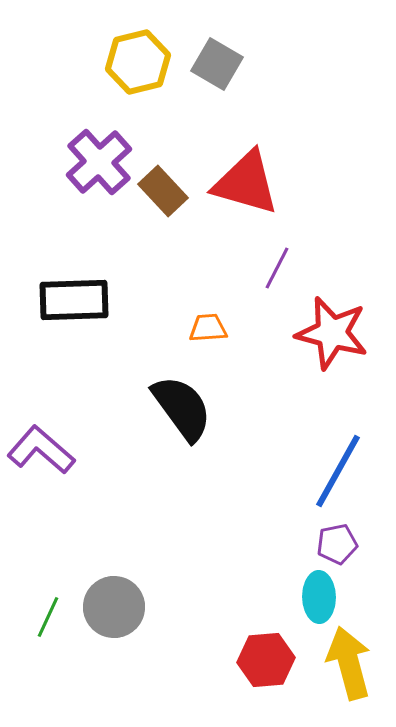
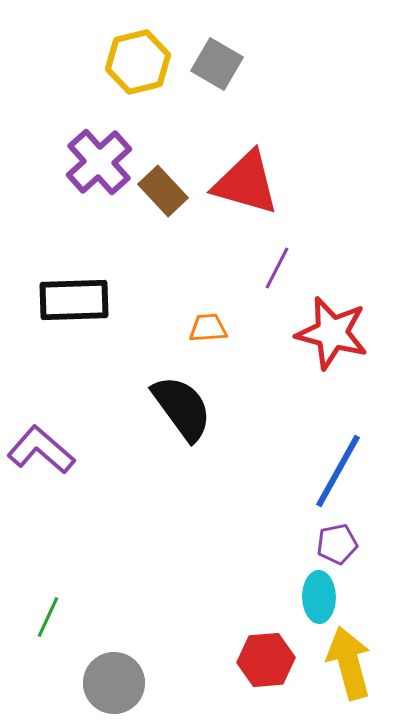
gray circle: moved 76 px down
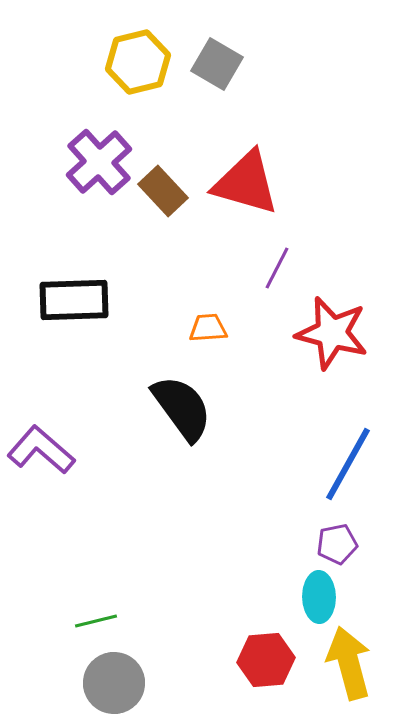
blue line: moved 10 px right, 7 px up
green line: moved 48 px right, 4 px down; rotated 51 degrees clockwise
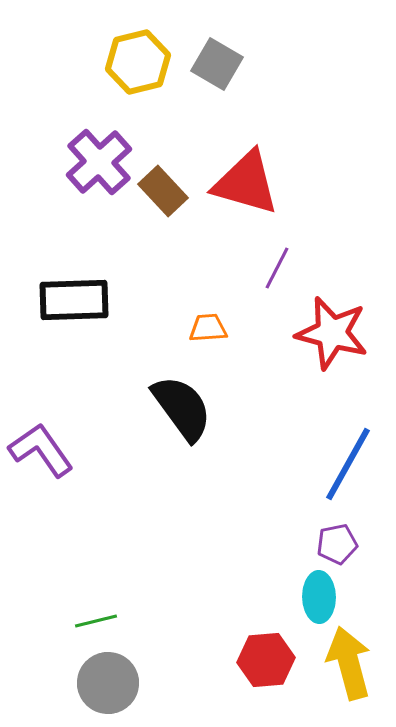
purple L-shape: rotated 14 degrees clockwise
gray circle: moved 6 px left
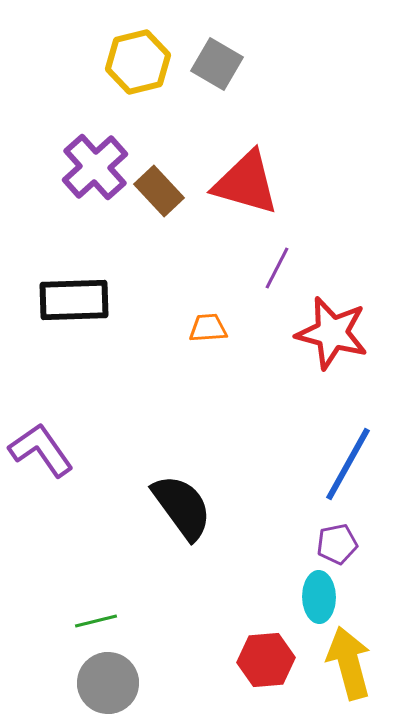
purple cross: moved 4 px left, 5 px down
brown rectangle: moved 4 px left
black semicircle: moved 99 px down
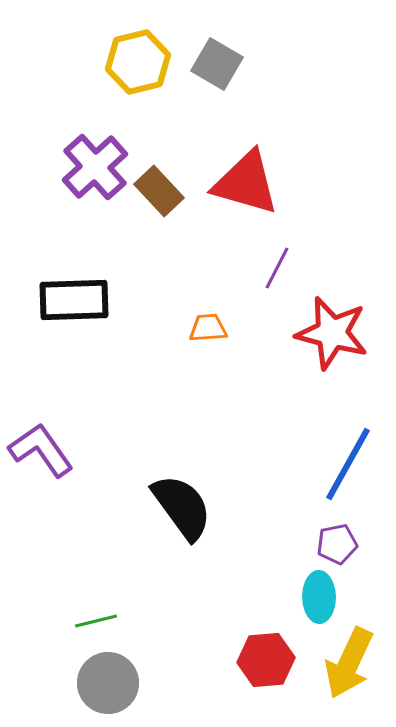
yellow arrow: rotated 140 degrees counterclockwise
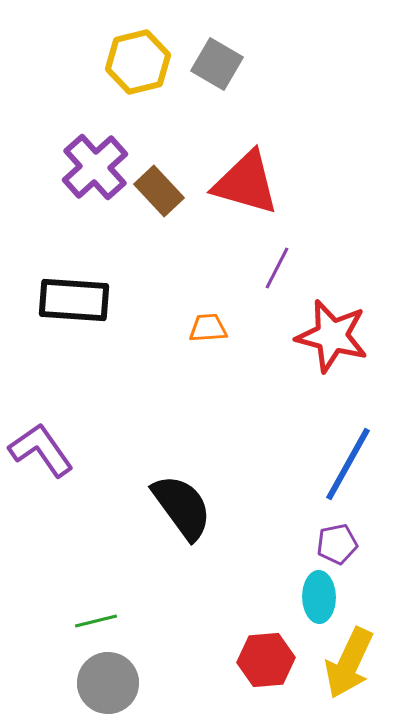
black rectangle: rotated 6 degrees clockwise
red star: moved 3 px down
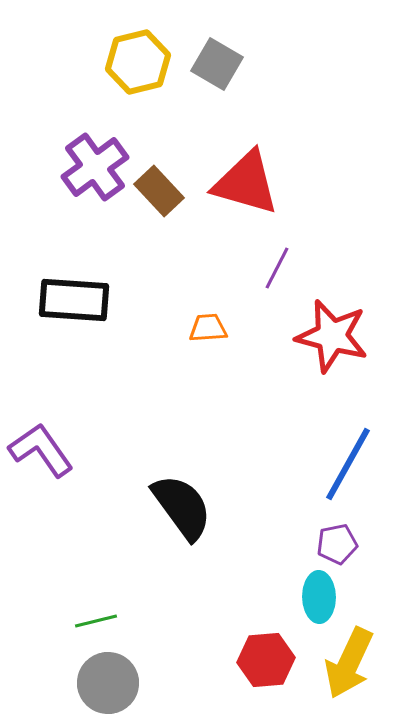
purple cross: rotated 6 degrees clockwise
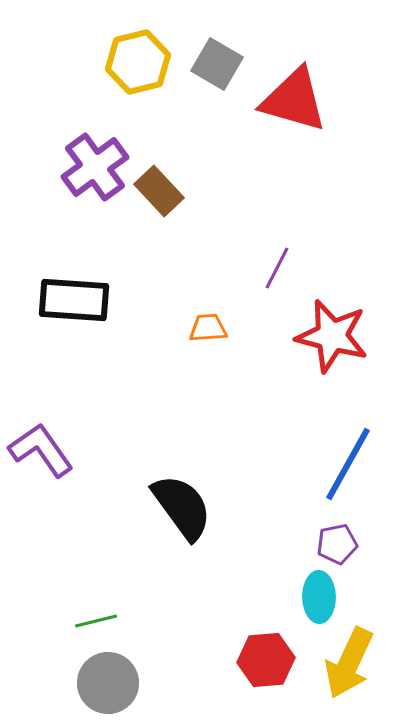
red triangle: moved 48 px right, 83 px up
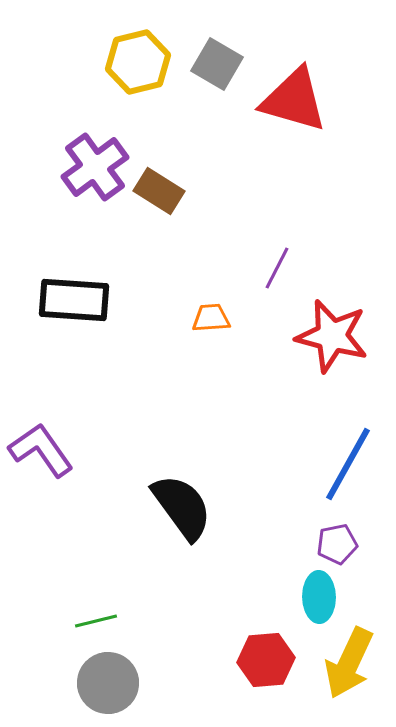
brown rectangle: rotated 15 degrees counterclockwise
orange trapezoid: moved 3 px right, 10 px up
